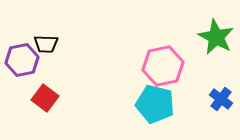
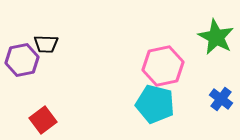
red square: moved 2 px left, 22 px down; rotated 16 degrees clockwise
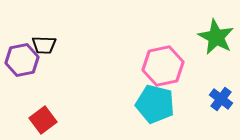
black trapezoid: moved 2 px left, 1 px down
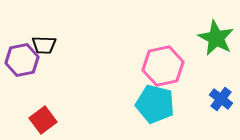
green star: moved 1 px down
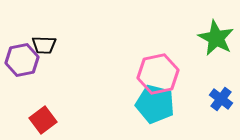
pink hexagon: moved 5 px left, 8 px down
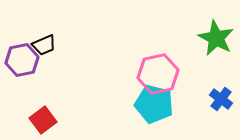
black trapezoid: rotated 25 degrees counterclockwise
cyan pentagon: moved 1 px left
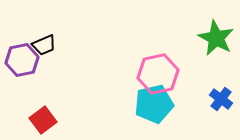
cyan pentagon: rotated 27 degrees counterclockwise
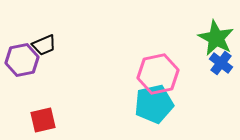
blue cross: moved 36 px up
red square: rotated 24 degrees clockwise
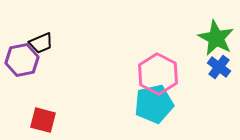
black trapezoid: moved 3 px left, 2 px up
blue cross: moved 2 px left, 4 px down
pink hexagon: rotated 21 degrees counterclockwise
red square: rotated 28 degrees clockwise
